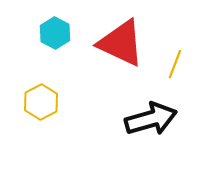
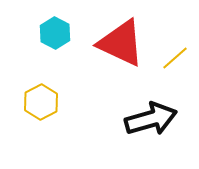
yellow line: moved 6 px up; rotated 28 degrees clockwise
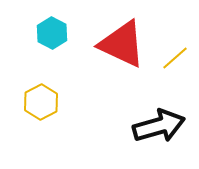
cyan hexagon: moved 3 px left
red triangle: moved 1 px right, 1 px down
black arrow: moved 8 px right, 7 px down
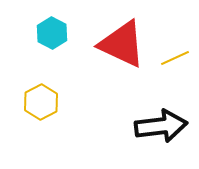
yellow line: rotated 16 degrees clockwise
black arrow: moved 2 px right; rotated 9 degrees clockwise
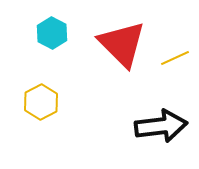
red triangle: rotated 20 degrees clockwise
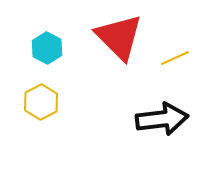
cyan hexagon: moved 5 px left, 15 px down
red triangle: moved 3 px left, 7 px up
black arrow: moved 1 px right, 7 px up
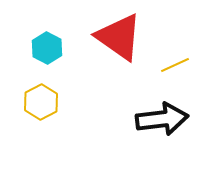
red triangle: rotated 10 degrees counterclockwise
yellow line: moved 7 px down
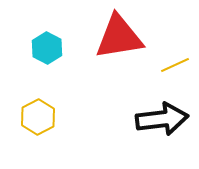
red triangle: rotated 44 degrees counterclockwise
yellow hexagon: moved 3 px left, 15 px down
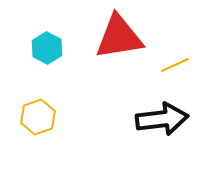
yellow hexagon: rotated 8 degrees clockwise
